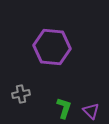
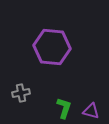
gray cross: moved 1 px up
purple triangle: rotated 30 degrees counterclockwise
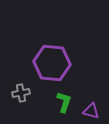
purple hexagon: moved 16 px down
green L-shape: moved 6 px up
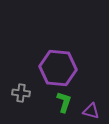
purple hexagon: moved 6 px right, 5 px down
gray cross: rotated 18 degrees clockwise
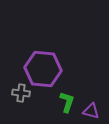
purple hexagon: moved 15 px left, 1 px down
green L-shape: moved 3 px right
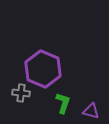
purple hexagon: rotated 18 degrees clockwise
green L-shape: moved 4 px left, 1 px down
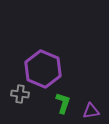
gray cross: moved 1 px left, 1 px down
purple triangle: rotated 24 degrees counterclockwise
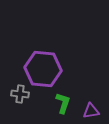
purple hexagon: rotated 18 degrees counterclockwise
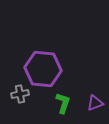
gray cross: rotated 18 degrees counterclockwise
purple triangle: moved 4 px right, 8 px up; rotated 12 degrees counterclockwise
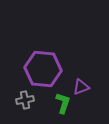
gray cross: moved 5 px right, 6 px down
purple triangle: moved 14 px left, 16 px up
